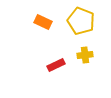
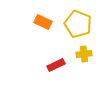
yellow pentagon: moved 3 px left, 3 px down
yellow cross: moved 1 px left, 1 px up
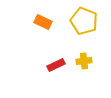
yellow pentagon: moved 6 px right, 3 px up
yellow cross: moved 7 px down
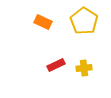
yellow pentagon: rotated 12 degrees clockwise
yellow cross: moved 7 px down
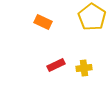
yellow pentagon: moved 8 px right, 4 px up
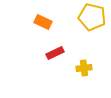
yellow pentagon: rotated 20 degrees counterclockwise
red rectangle: moved 1 px left, 12 px up
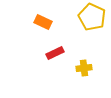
yellow pentagon: rotated 12 degrees clockwise
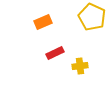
orange rectangle: rotated 48 degrees counterclockwise
yellow cross: moved 4 px left, 2 px up
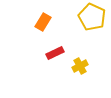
orange rectangle: rotated 36 degrees counterclockwise
yellow cross: rotated 21 degrees counterclockwise
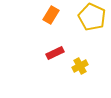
orange rectangle: moved 8 px right, 7 px up
